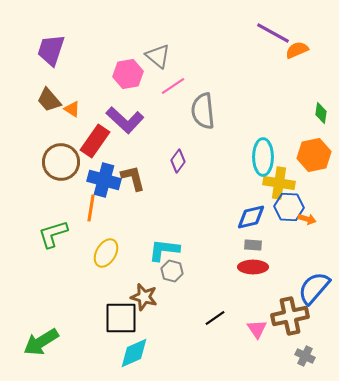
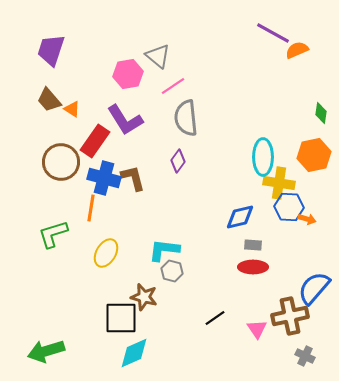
gray semicircle: moved 17 px left, 7 px down
purple L-shape: rotated 15 degrees clockwise
blue cross: moved 2 px up
blue diamond: moved 11 px left
green arrow: moved 5 px right, 9 px down; rotated 15 degrees clockwise
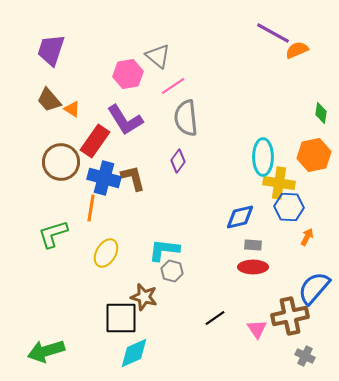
orange arrow: moved 18 px down; rotated 78 degrees counterclockwise
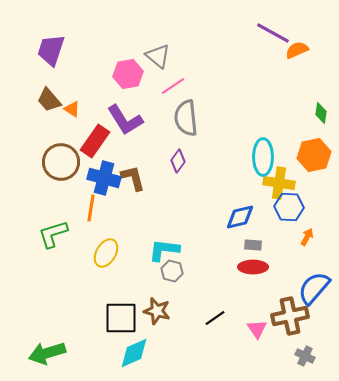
brown star: moved 13 px right, 14 px down
green arrow: moved 1 px right, 2 px down
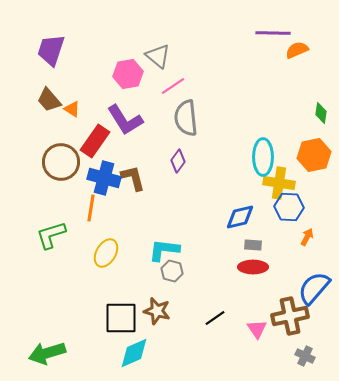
purple line: rotated 28 degrees counterclockwise
green L-shape: moved 2 px left, 1 px down
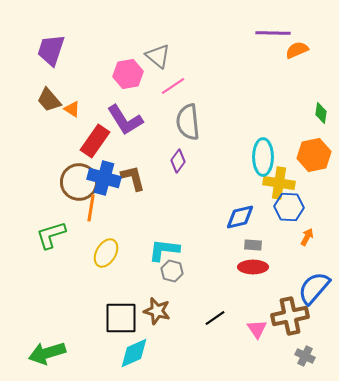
gray semicircle: moved 2 px right, 4 px down
brown circle: moved 18 px right, 20 px down
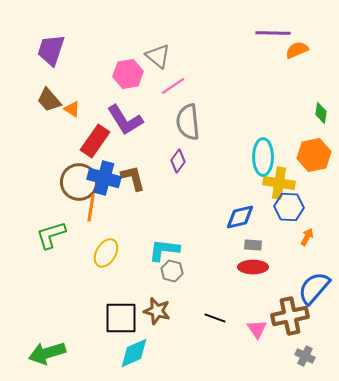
black line: rotated 55 degrees clockwise
